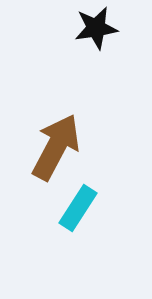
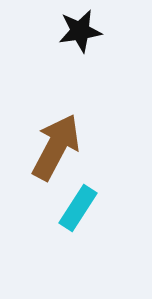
black star: moved 16 px left, 3 px down
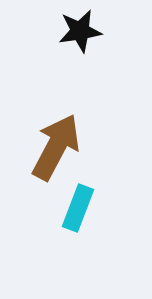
cyan rectangle: rotated 12 degrees counterclockwise
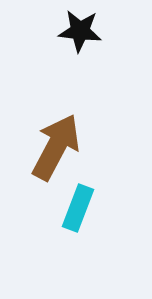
black star: rotated 15 degrees clockwise
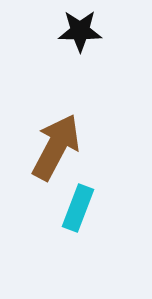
black star: rotated 6 degrees counterclockwise
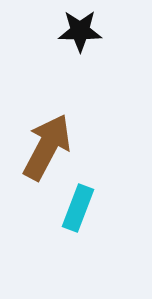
brown arrow: moved 9 px left
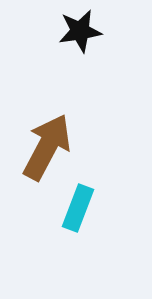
black star: rotated 9 degrees counterclockwise
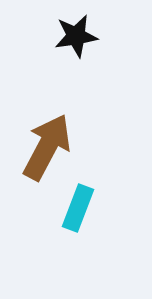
black star: moved 4 px left, 5 px down
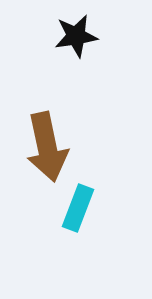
brown arrow: rotated 140 degrees clockwise
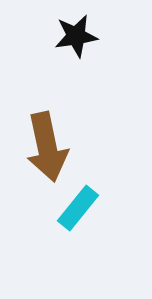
cyan rectangle: rotated 18 degrees clockwise
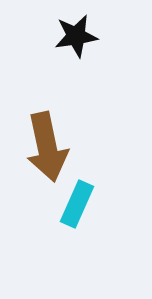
cyan rectangle: moved 1 px left, 4 px up; rotated 15 degrees counterclockwise
